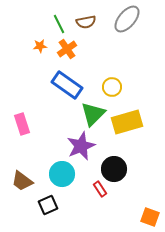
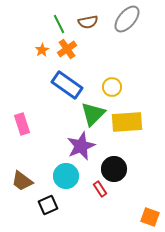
brown semicircle: moved 2 px right
orange star: moved 2 px right, 4 px down; rotated 24 degrees counterclockwise
yellow rectangle: rotated 12 degrees clockwise
cyan circle: moved 4 px right, 2 px down
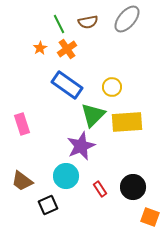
orange star: moved 2 px left, 2 px up
green triangle: moved 1 px down
black circle: moved 19 px right, 18 px down
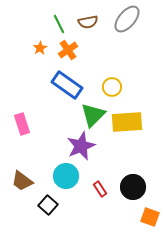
orange cross: moved 1 px right, 1 px down
black square: rotated 24 degrees counterclockwise
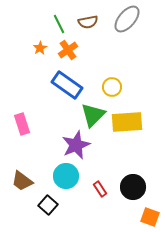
purple star: moved 5 px left, 1 px up
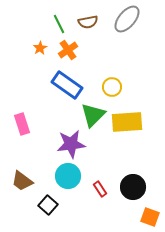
purple star: moved 5 px left, 1 px up; rotated 16 degrees clockwise
cyan circle: moved 2 px right
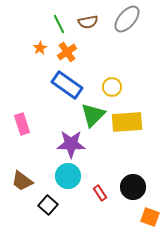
orange cross: moved 1 px left, 2 px down
purple star: rotated 8 degrees clockwise
red rectangle: moved 4 px down
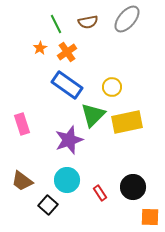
green line: moved 3 px left
yellow rectangle: rotated 8 degrees counterclockwise
purple star: moved 2 px left, 4 px up; rotated 20 degrees counterclockwise
cyan circle: moved 1 px left, 4 px down
orange square: rotated 18 degrees counterclockwise
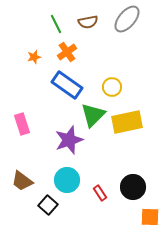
orange star: moved 6 px left, 9 px down; rotated 16 degrees clockwise
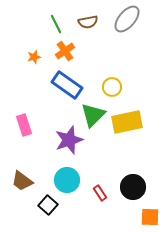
orange cross: moved 2 px left, 1 px up
pink rectangle: moved 2 px right, 1 px down
